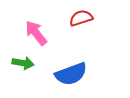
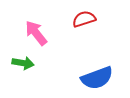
red semicircle: moved 3 px right, 1 px down
blue semicircle: moved 26 px right, 4 px down
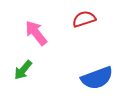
green arrow: moved 7 px down; rotated 120 degrees clockwise
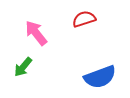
green arrow: moved 3 px up
blue semicircle: moved 3 px right, 1 px up
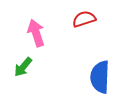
pink arrow: rotated 20 degrees clockwise
blue semicircle: rotated 112 degrees clockwise
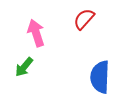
red semicircle: rotated 30 degrees counterclockwise
green arrow: moved 1 px right
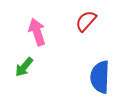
red semicircle: moved 2 px right, 2 px down
pink arrow: moved 1 px right, 1 px up
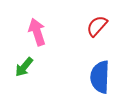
red semicircle: moved 11 px right, 5 px down
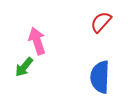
red semicircle: moved 4 px right, 4 px up
pink arrow: moved 9 px down
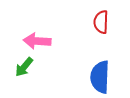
red semicircle: rotated 40 degrees counterclockwise
pink arrow: rotated 68 degrees counterclockwise
